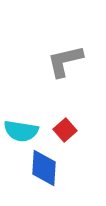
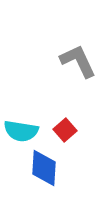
gray L-shape: moved 13 px right; rotated 78 degrees clockwise
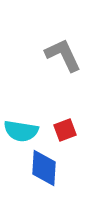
gray L-shape: moved 15 px left, 6 px up
red square: rotated 20 degrees clockwise
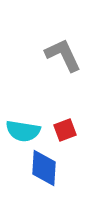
cyan semicircle: moved 2 px right
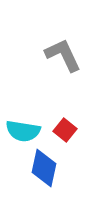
red square: rotated 30 degrees counterclockwise
blue diamond: rotated 9 degrees clockwise
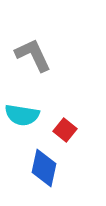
gray L-shape: moved 30 px left
cyan semicircle: moved 1 px left, 16 px up
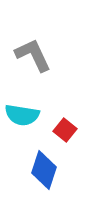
blue diamond: moved 2 px down; rotated 6 degrees clockwise
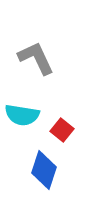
gray L-shape: moved 3 px right, 3 px down
red square: moved 3 px left
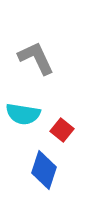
cyan semicircle: moved 1 px right, 1 px up
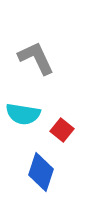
blue diamond: moved 3 px left, 2 px down
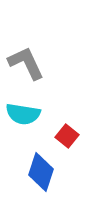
gray L-shape: moved 10 px left, 5 px down
red square: moved 5 px right, 6 px down
